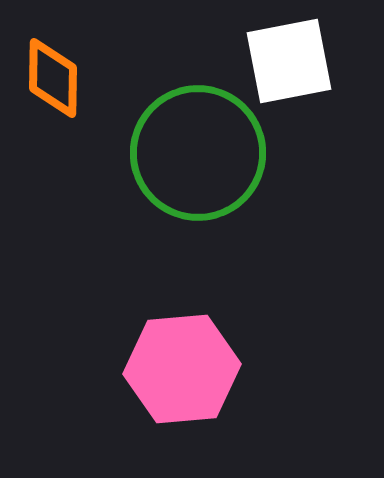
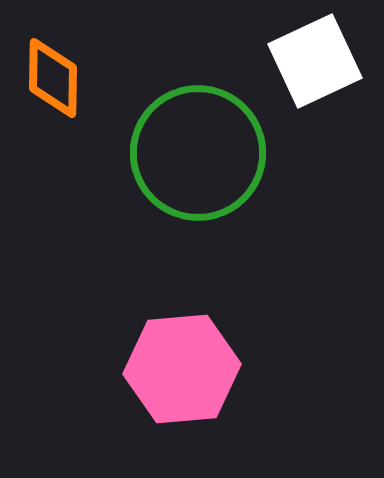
white square: moved 26 px right; rotated 14 degrees counterclockwise
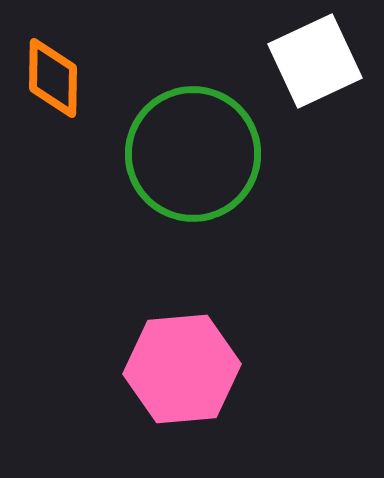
green circle: moved 5 px left, 1 px down
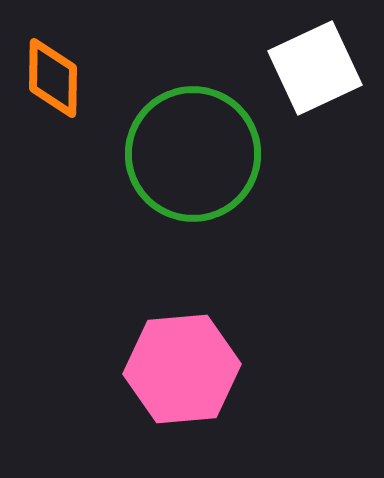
white square: moved 7 px down
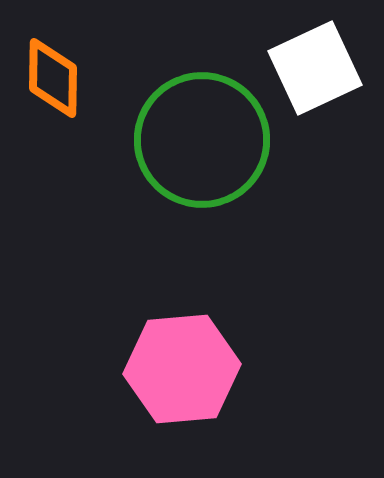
green circle: moved 9 px right, 14 px up
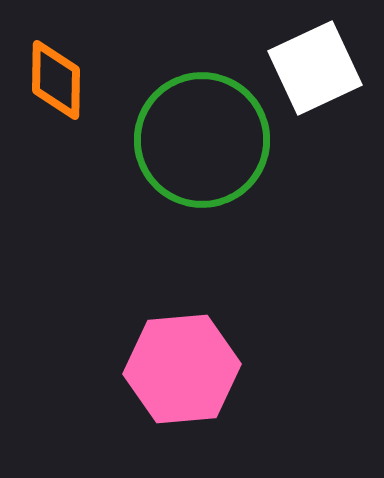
orange diamond: moved 3 px right, 2 px down
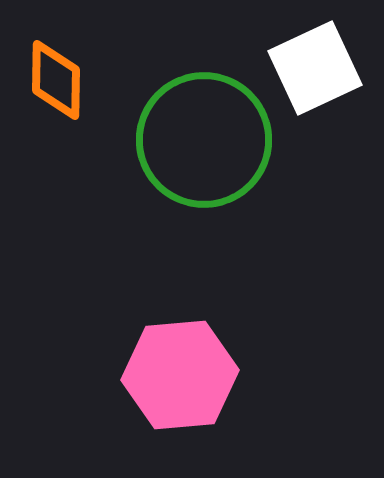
green circle: moved 2 px right
pink hexagon: moved 2 px left, 6 px down
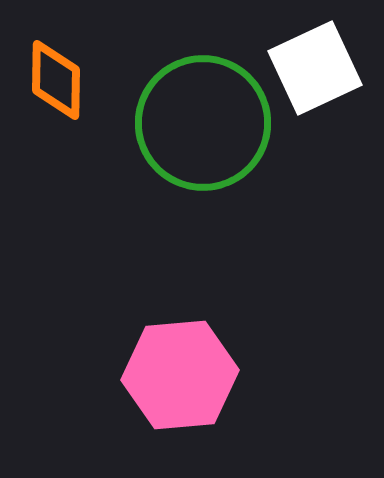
green circle: moved 1 px left, 17 px up
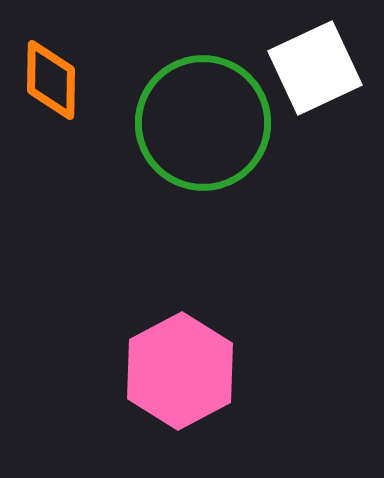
orange diamond: moved 5 px left
pink hexagon: moved 4 px up; rotated 23 degrees counterclockwise
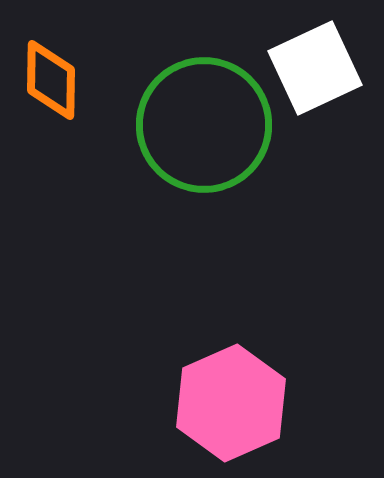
green circle: moved 1 px right, 2 px down
pink hexagon: moved 51 px right, 32 px down; rotated 4 degrees clockwise
